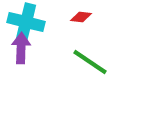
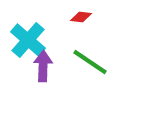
cyan cross: moved 2 px right, 18 px down; rotated 27 degrees clockwise
purple arrow: moved 22 px right, 18 px down
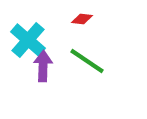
red diamond: moved 1 px right, 2 px down
green line: moved 3 px left, 1 px up
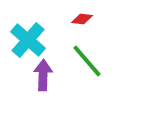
green line: rotated 15 degrees clockwise
purple arrow: moved 9 px down
